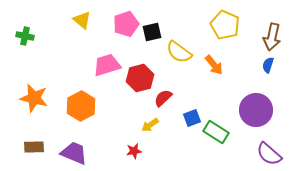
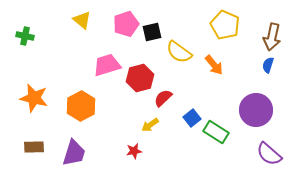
blue square: rotated 18 degrees counterclockwise
purple trapezoid: rotated 84 degrees clockwise
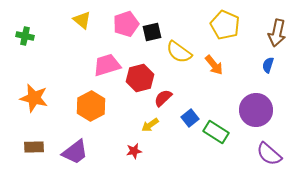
brown arrow: moved 5 px right, 4 px up
orange hexagon: moved 10 px right
blue square: moved 2 px left
purple trapezoid: moved 1 px right, 1 px up; rotated 36 degrees clockwise
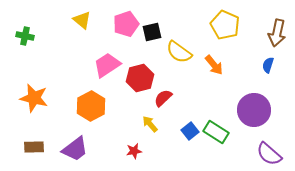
pink trapezoid: rotated 16 degrees counterclockwise
purple circle: moved 2 px left
blue square: moved 13 px down
yellow arrow: moved 1 px up; rotated 84 degrees clockwise
purple trapezoid: moved 3 px up
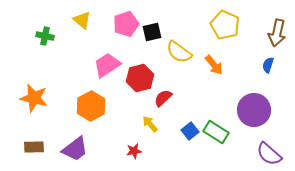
green cross: moved 20 px right
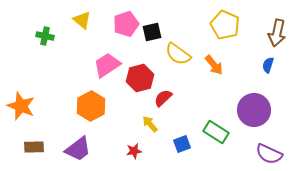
yellow semicircle: moved 1 px left, 2 px down
orange star: moved 13 px left, 8 px down; rotated 8 degrees clockwise
blue square: moved 8 px left, 13 px down; rotated 18 degrees clockwise
purple trapezoid: moved 3 px right
purple semicircle: rotated 16 degrees counterclockwise
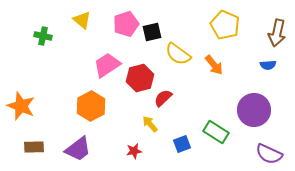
green cross: moved 2 px left
blue semicircle: rotated 112 degrees counterclockwise
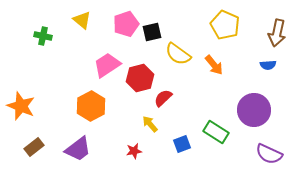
brown rectangle: rotated 36 degrees counterclockwise
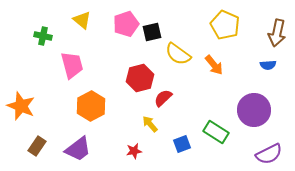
pink trapezoid: moved 35 px left; rotated 108 degrees clockwise
brown rectangle: moved 3 px right, 1 px up; rotated 18 degrees counterclockwise
purple semicircle: rotated 52 degrees counterclockwise
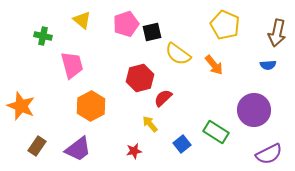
blue square: rotated 18 degrees counterclockwise
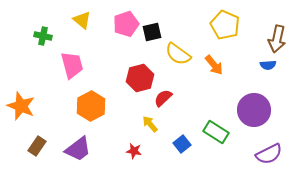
brown arrow: moved 6 px down
red star: rotated 21 degrees clockwise
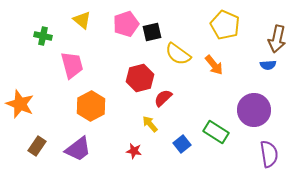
orange star: moved 1 px left, 2 px up
purple semicircle: rotated 72 degrees counterclockwise
